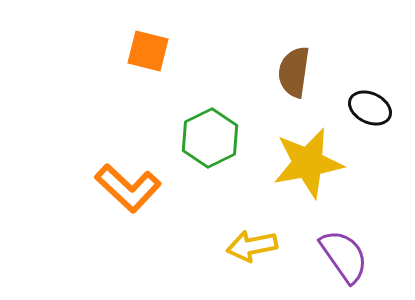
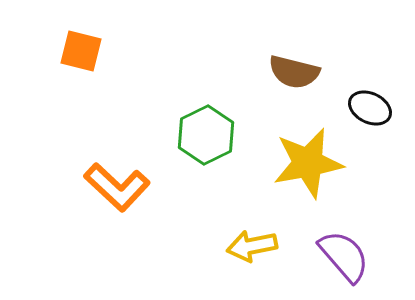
orange square: moved 67 px left
brown semicircle: rotated 84 degrees counterclockwise
green hexagon: moved 4 px left, 3 px up
orange L-shape: moved 11 px left, 1 px up
purple semicircle: rotated 6 degrees counterclockwise
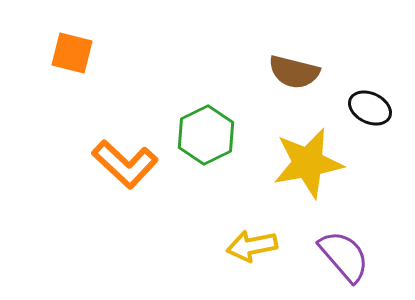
orange square: moved 9 px left, 2 px down
orange L-shape: moved 8 px right, 23 px up
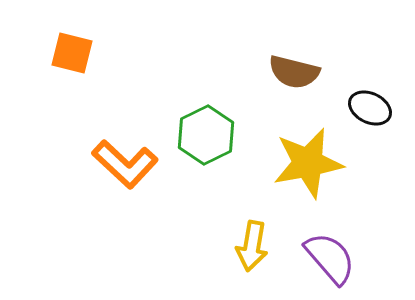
yellow arrow: rotated 69 degrees counterclockwise
purple semicircle: moved 14 px left, 2 px down
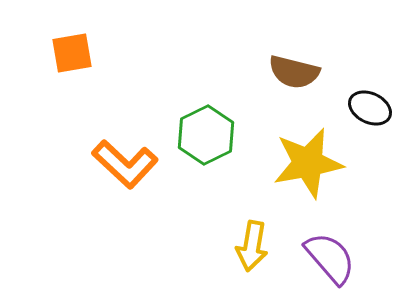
orange square: rotated 24 degrees counterclockwise
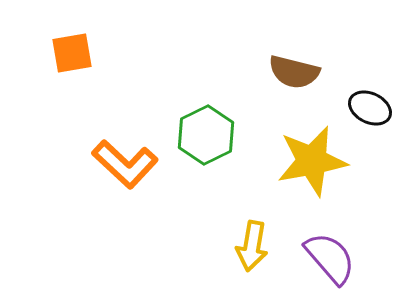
yellow star: moved 4 px right, 2 px up
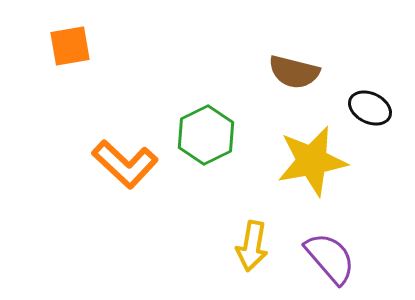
orange square: moved 2 px left, 7 px up
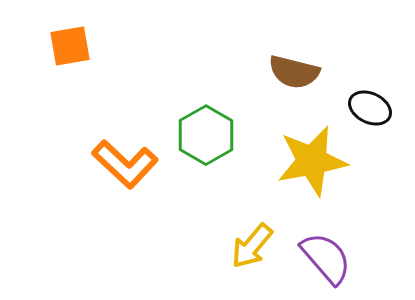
green hexagon: rotated 4 degrees counterclockwise
yellow arrow: rotated 30 degrees clockwise
purple semicircle: moved 4 px left
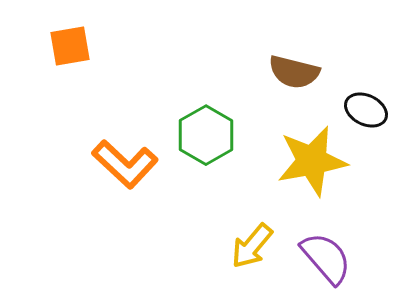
black ellipse: moved 4 px left, 2 px down
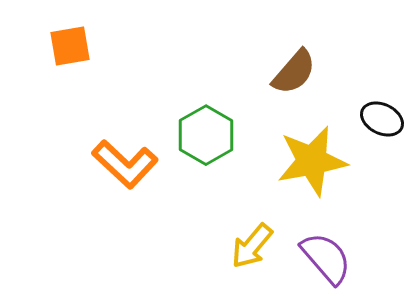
brown semicircle: rotated 63 degrees counterclockwise
black ellipse: moved 16 px right, 9 px down
